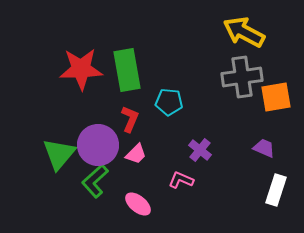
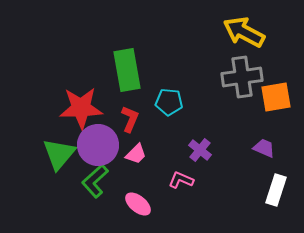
red star: moved 39 px down
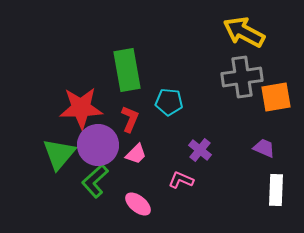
white rectangle: rotated 16 degrees counterclockwise
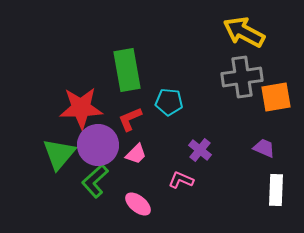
red L-shape: rotated 136 degrees counterclockwise
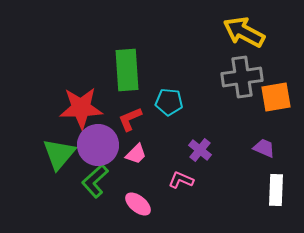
green rectangle: rotated 6 degrees clockwise
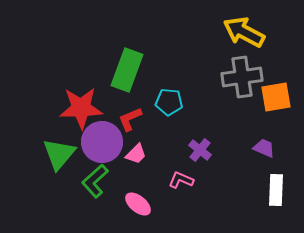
green rectangle: rotated 24 degrees clockwise
purple circle: moved 4 px right, 3 px up
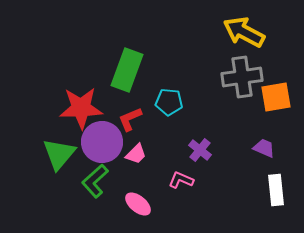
white rectangle: rotated 8 degrees counterclockwise
